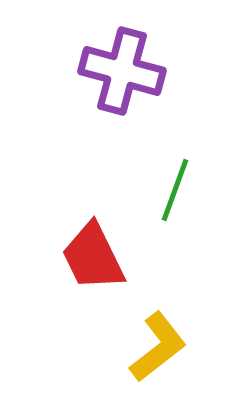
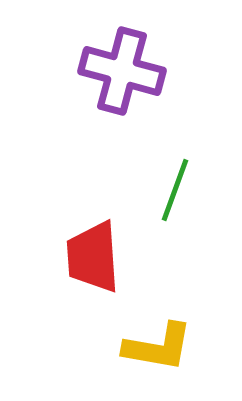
red trapezoid: rotated 22 degrees clockwise
yellow L-shape: rotated 48 degrees clockwise
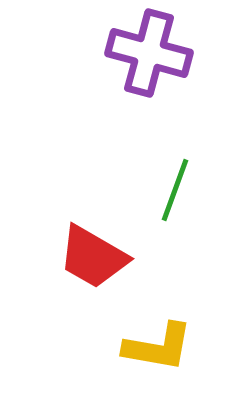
purple cross: moved 27 px right, 18 px up
red trapezoid: rotated 56 degrees counterclockwise
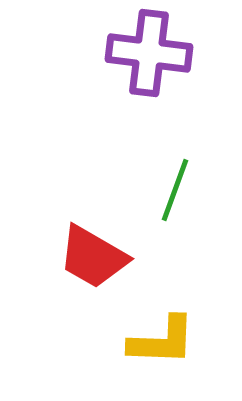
purple cross: rotated 8 degrees counterclockwise
yellow L-shape: moved 4 px right, 6 px up; rotated 8 degrees counterclockwise
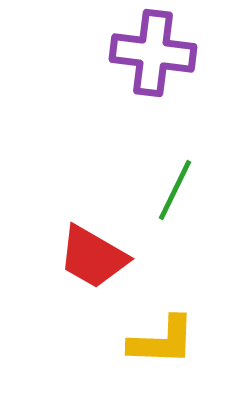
purple cross: moved 4 px right
green line: rotated 6 degrees clockwise
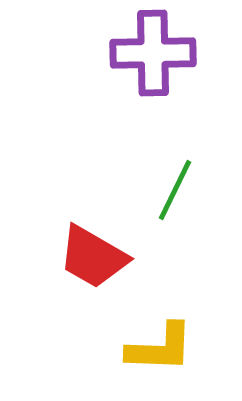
purple cross: rotated 8 degrees counterclockwise
yellow L-shape: moved 2 px left, 7 px down
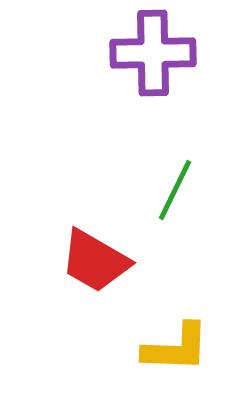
red trapezoid: moved 2 px right, 4 px down
yellow L-shape: moved 16 px right
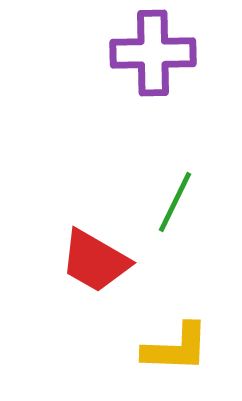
green line: moved 12 px down
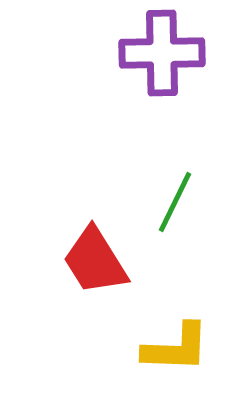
purple cross: moved 9 px right
red trapezoid: rotated 28 degrees clockwise
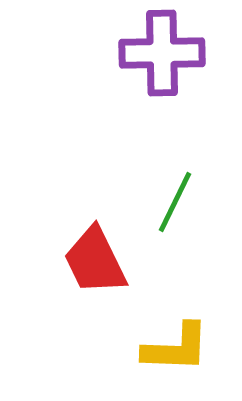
red trapezoid: rotated 6 degrees clockwise
